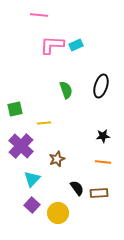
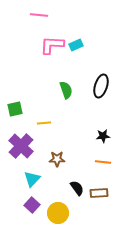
brown star: rotated 21 degrees clockwise
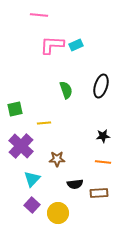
black semicircle: moved 2 px left, 4 px up; rotated 119 degrees clockwise
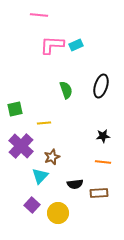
brown star: moved 5 px left, 2 px up; rotated 21 degrees counterclockwise
cyan triangle: moved 8 px right, 3 px up
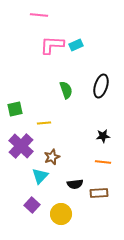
yellow circle: moved 3 px right, 1 px down
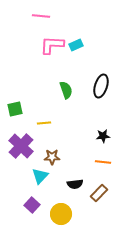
pink line: moved 2 px right, 1 px down
brown star: rotated 21 degrees clockwise
brown rectangle: rotated 42 degrees counterclockwise
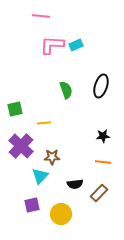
purple square: rotated 35 degrees clockwise
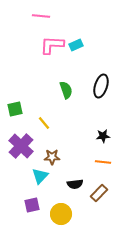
yellow line: rotated 56 degrees clockwise
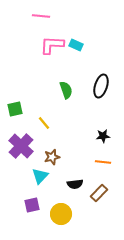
cyan rectangle: rotated 48 degrees clockwise
brown star: rotated 14 degrees counterclockwise
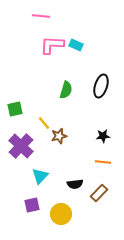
green semicircle: rotated 36 degrees clockwise
brown star: moved 7 px right, 21 px up
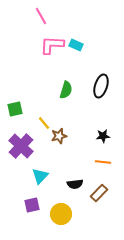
pink line: rotated 54 degrees clockwise
